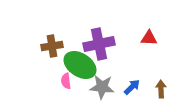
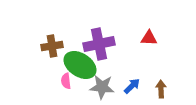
blue arrow: moved 1 px up
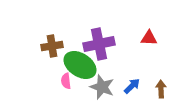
gray star: rotated 15 degrees clockwise
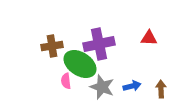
green ellipse: moved 1 px up
blue arrow: rotated 30 degrees clockwise
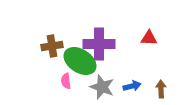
purple cross: rotated 12 degrees clockwise
green ellipse: moved 3 px up
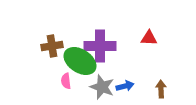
purple cross: moved 1 px right, 2 px down
blue arrow: moved 7 px left
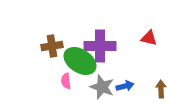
red triangle: rotated 12 degrees clockwise
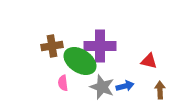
red triangle: moved 23 px down
pink semicircle: moved 3 px left, 2 px down
brown arrow: moved 1 px left, 1 px down
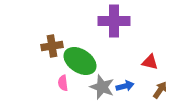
purple cross: moved 14 px right, 25 px up
red triangle: moved 1 px right, 1 px down
brown arrow: rotated 36 degrees clockwise
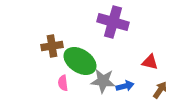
purple cross: moved 1 px left, 1 px down; rotated 16 degrees clockwise
gray star: moved 1 px right, 6 px up; rotated 15 degrees counterclockwise
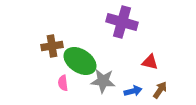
purple cross: moved 9 px right
blue arrow: moved 8 px right, 5 px down
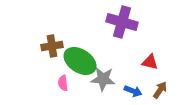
gray star: moved 2 px up
blue arrow: rotated 36 degrees clockwise
